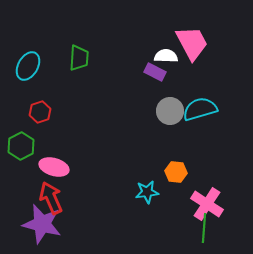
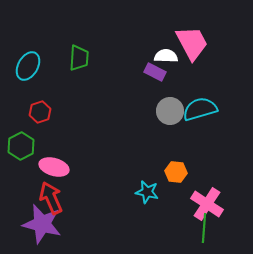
cyan star: rotated 20 degrees clockwise
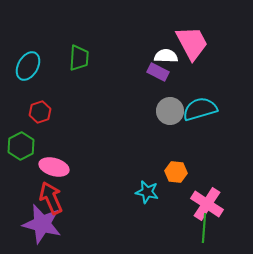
purple rectangle: moved 3 px right
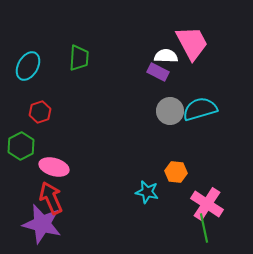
green line: rotated 16 degrees counterclockwise
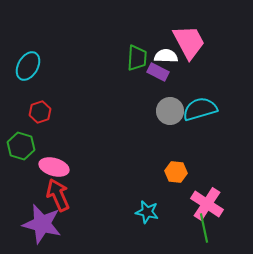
pink trapezoid: moved 3 px left, 1 px up
green trapezoid: moved 58 px right
green hexagon: rotated 16 degrees counterclockwise
cyan star: moved 20 px down
red arrow: moved 7 px right, 3 px up
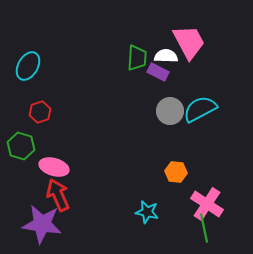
cyan semicircle: rotated 12 degrees counterclockwise
purple star: rotated 6 degrees counterclockwise
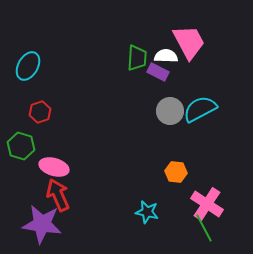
green line: rotated 16 degrees counterclockwise
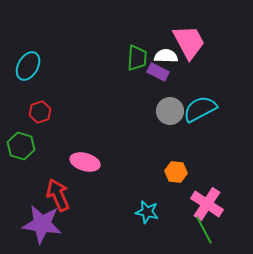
pink ellipse: moved 31 px right, 5 px up
green line: moved 2 px down
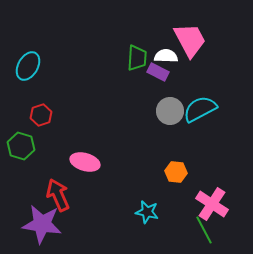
pink trapezoid: moved 1 px right, 2 px up
red hexagon: moved 1 px right, 3 px down
pink cross: moved 5 px right
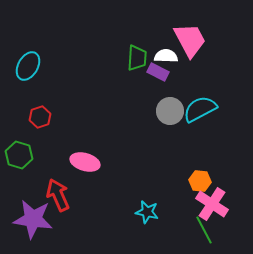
red hexagon: moved 1 px left, 2 px down
green hexagon: moved 2 px left, 9 px down
orange hexagon: moved 24 px right, 9 px down
purple star: moved 9 px left, 5 px up
